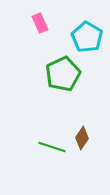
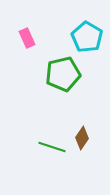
pink rectangle: moved 13 px left, 15 px down
green pentagon: rotated 12 degrees clockwise
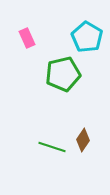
brown diamond: moved 1 px right, 2 px down
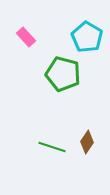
pink rectangle: moved 1 px left, 1 px up; rotated 18 degrees counterclockwise
green pentagon: rotated 28 degrees clockwise
brown diamond: moved 4 px right, 2 px down
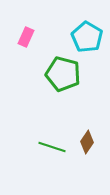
pink rectangle: rotated 66 degrees clockwise
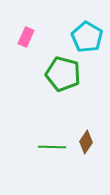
brown diamond: moved 1 px left
green line: rotated 16 degrees counterclockwise
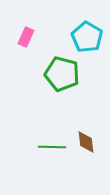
green pentagon: moved 1 px left
brown diamond: rotated 40 degrees counterclockwise
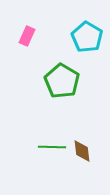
pink rectangle: moved 1 px right, 1 px up
green pentagon: moved 7 px down; rotated 16 degrees clockwise
brown diamond: moved 4 px left, 9 px down
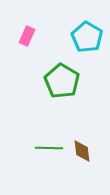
green line: moved 3 px left, 1 px down
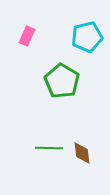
cyan pentagon: rotated 28 degrees clockwise
brown diamond: moved 2 px down
